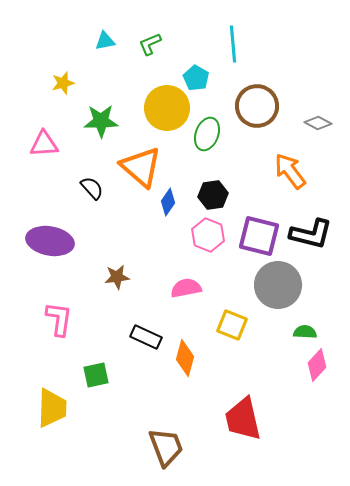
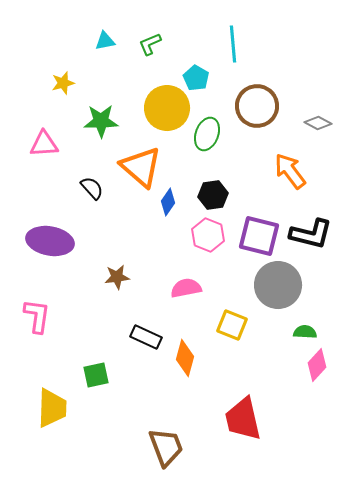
pink L-shape: moved 22 px left, 3 px up
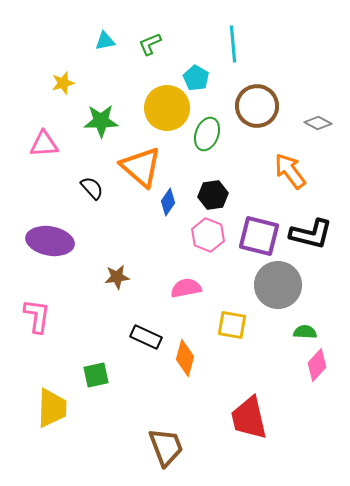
yellow square: rotated 12 degrees counterclockwise
red trapezoid: moved 6 px right, 1 px up
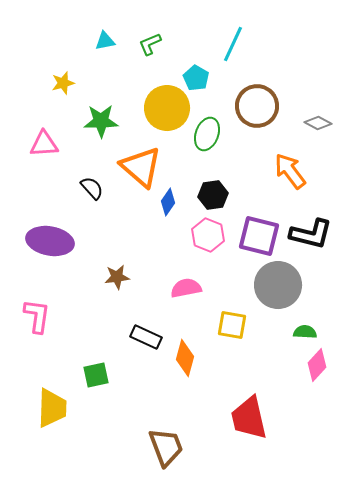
cyan line: rotated 30 degrees clockwise
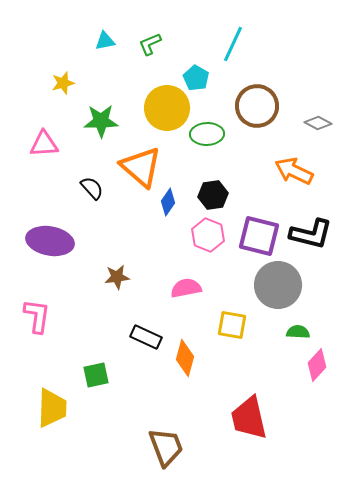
green ellipse: rotated 68 degrees clockwise
orange arrow: moved 4 px right; rotated 27 degrees counterclockwise
green semicircle: moved 7 px left
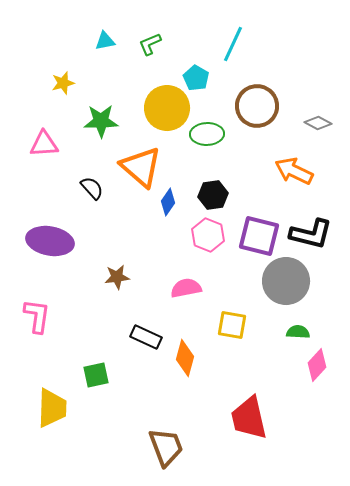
gray circle: moved 8 px right, 4 px up
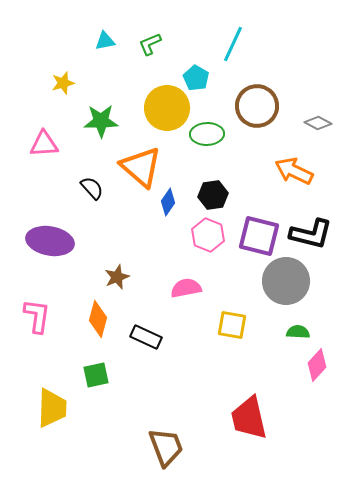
brown star: rotated 15 degrees counterclockwise
orange diamond: moved 87 px left, 39 px up
